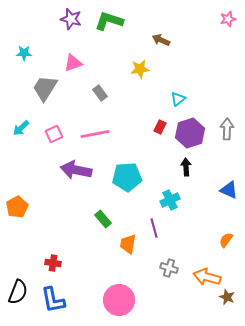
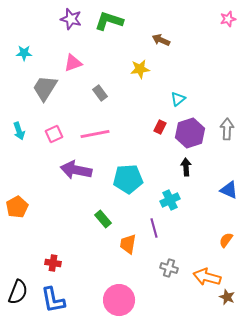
cyan arrow: moved 2 px left, 3 px down; rotated 66 degrees counterclockwise
cyan pentagon: moved 1 px right, 2 px down
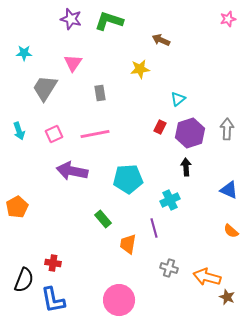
pink triangle: rotated 36 degrees counterclockwise
gray rectangle: rotated 28 degrees clockwise
purple arrow: moved 4 px left, 1 px down
orange semicircle: moved 5 px right, 9 px up; rotated 84 degrees counterclockwise
black semicircle: moved 6 px right, 12 px up
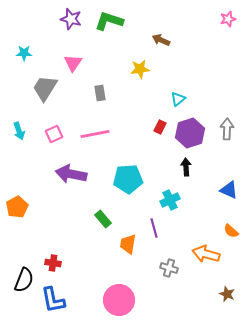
purple arrow: moved 1 px left, 3 px down
orange arrow: moved 1 px left, 23 px up
brown star: moved 3 px up
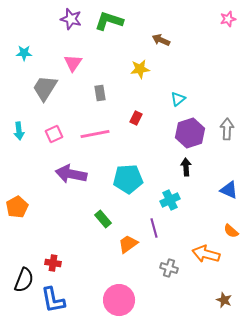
red rectangle: moved 24 px left, 9 px up
cyan arrow: rotated 12 degrees clockwise
orange trapezoid: rotated 45 degrees clockwise
brown star: moved 3 px left, 6 px down
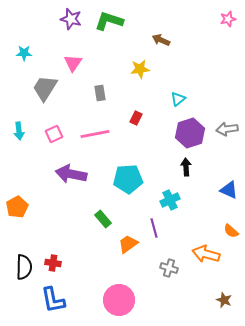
gray arrow: rotated 100 degrees counterclockwise
black semicircle: moved 13 px up; rotated 20 degrees counterclockwise
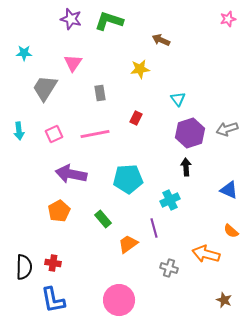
cyan triangle: rotated 28 degrees counterclockwise
gray arrow: rotated 10 degrees counterclockwise
orange pentagon: moved 42 px right, 4 px down
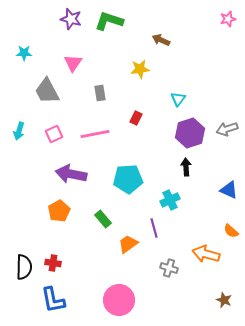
gray trapezoid: moved 2 px right, 3 px down; rotated 60 degrees counterclockwise
cyan triangle: rotated 14 degrees clockwise
cyan arrow: rotated 24 degrees clockwise
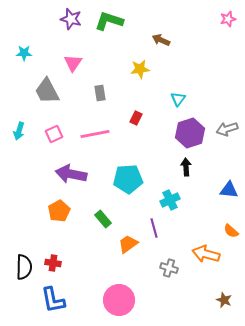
blue triangle: rotated 18 degrees counterclockwise
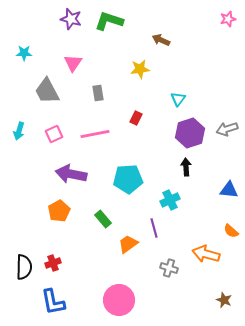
gray rectangle: moved 2 px left
red cross: rotated 28 degrees counterclockwise
blue L-shape: moved 2 px down
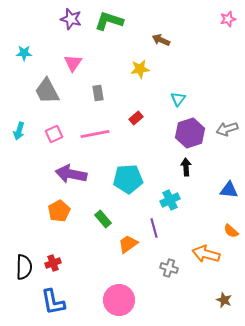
red rectangle: rotated 24 degrees clockwise
